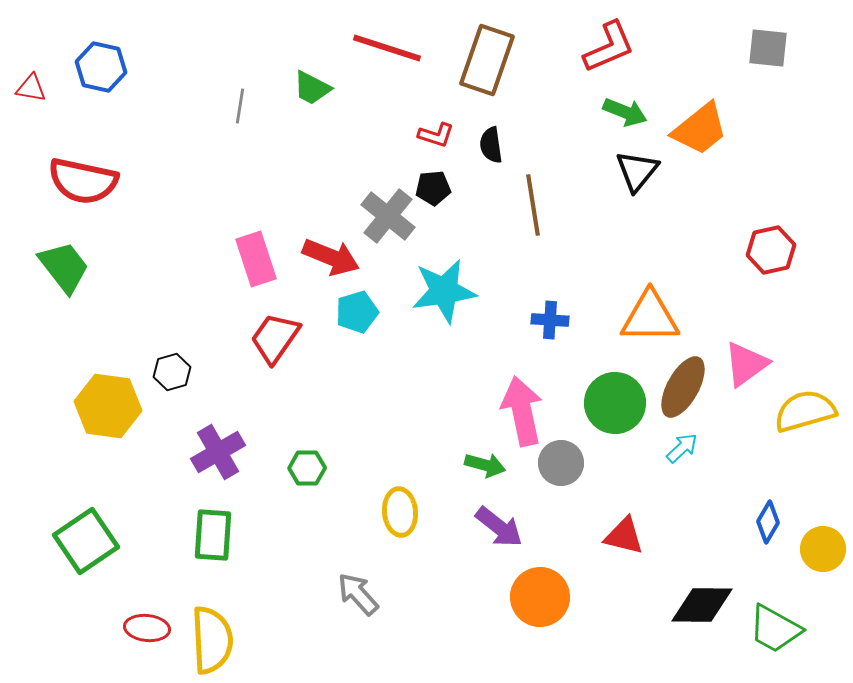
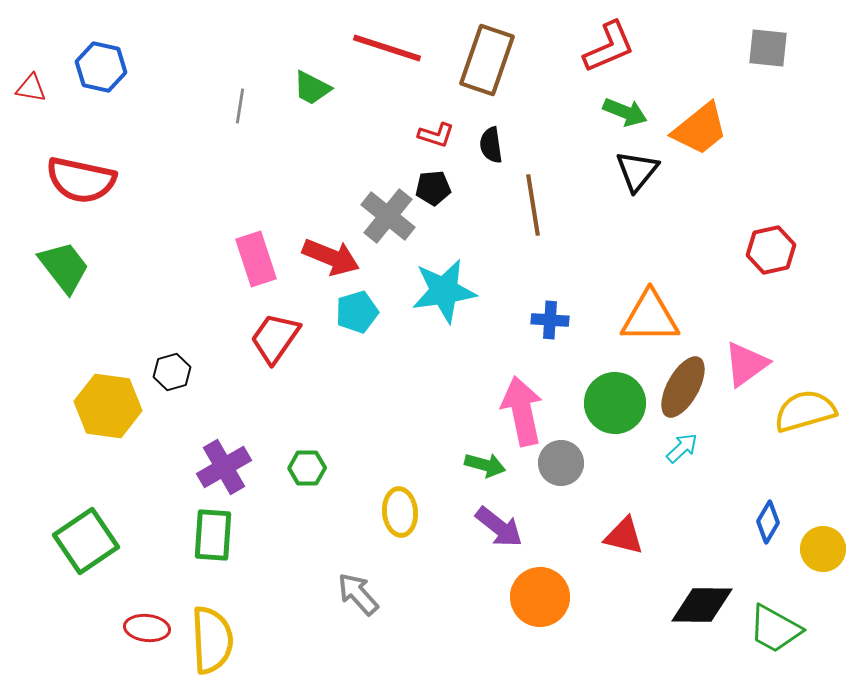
red semicircle at (83, 181): moved 2 px left, 1 px up
purple cross at (218, 452): moved 6 px right, 15 px down
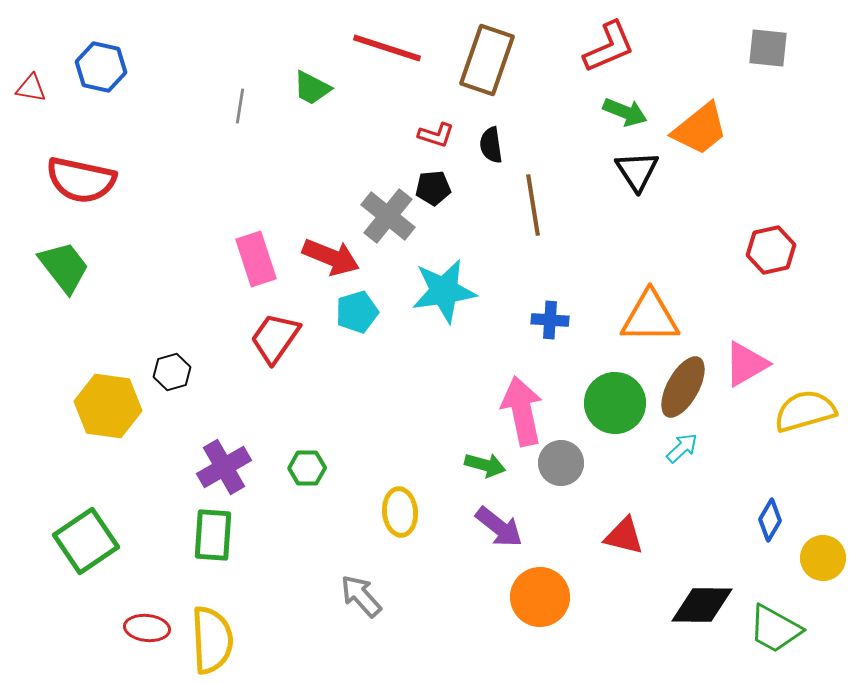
black triangle at (637, 171): rotated 12 degrees counterclockwise
pink triangle at (746, 364): rotated 6 degrees clockwise
blue diamond at (768, 522): moved 2 px right, 2 px up
yellow circle at (823, 549): moved 9 px down
gray arrow at (358, 594): moved 3 px right, 2 px down
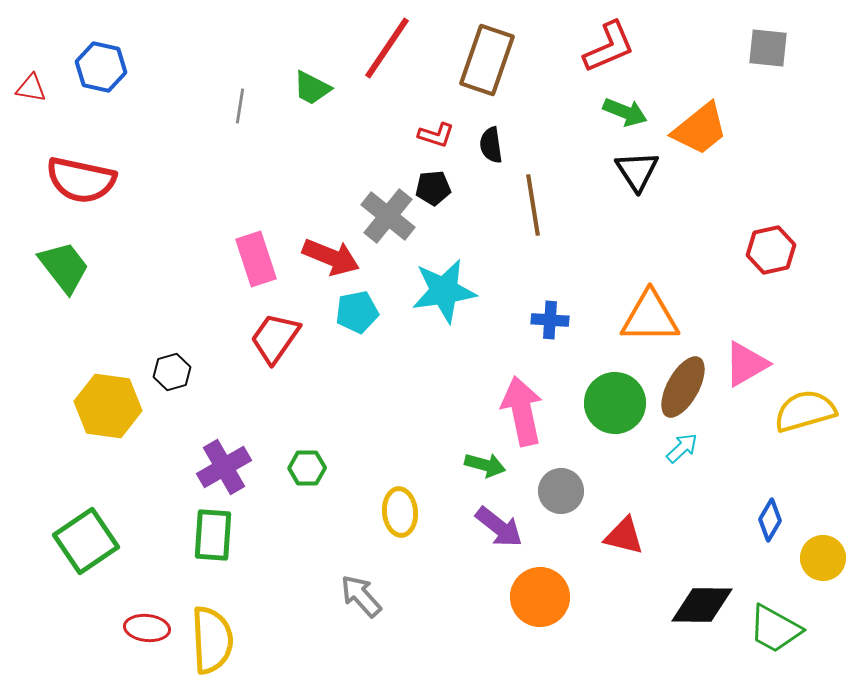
red line at (387, 48): rotated 74 degrees counterclockwise
cyan pentagon at (357, 312): rotated 6 degrees clockwise
gray circle at (561, 463): moved 28 px down
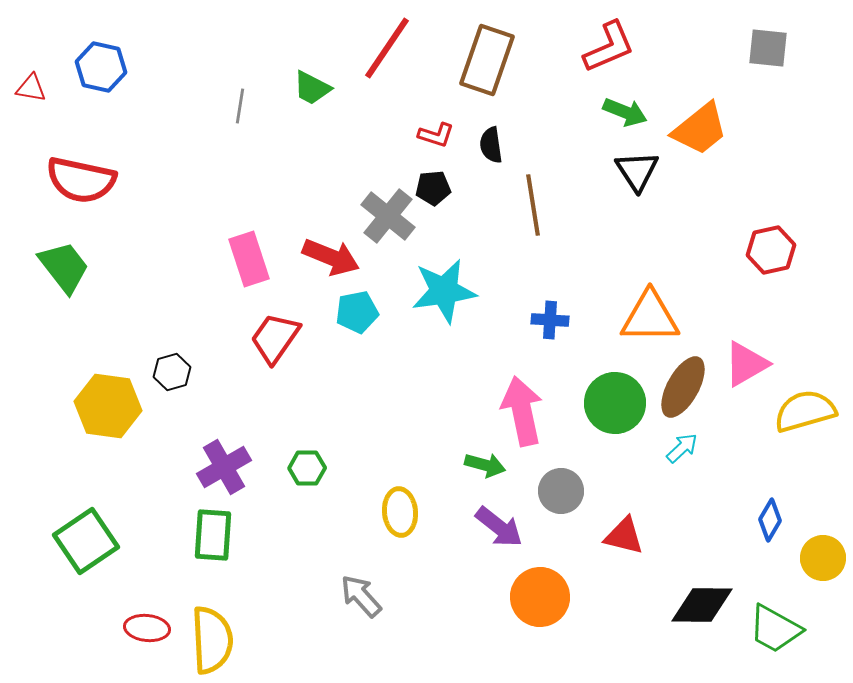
pink rectangle at (256, 259): moved 7 px left
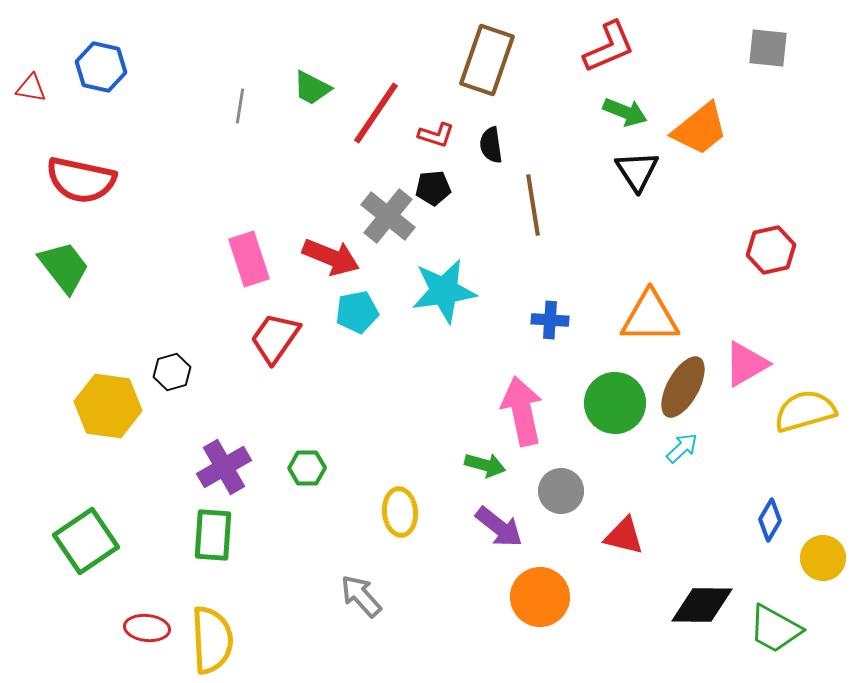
red line at (387, 48): moved 11 px left, 65 px down
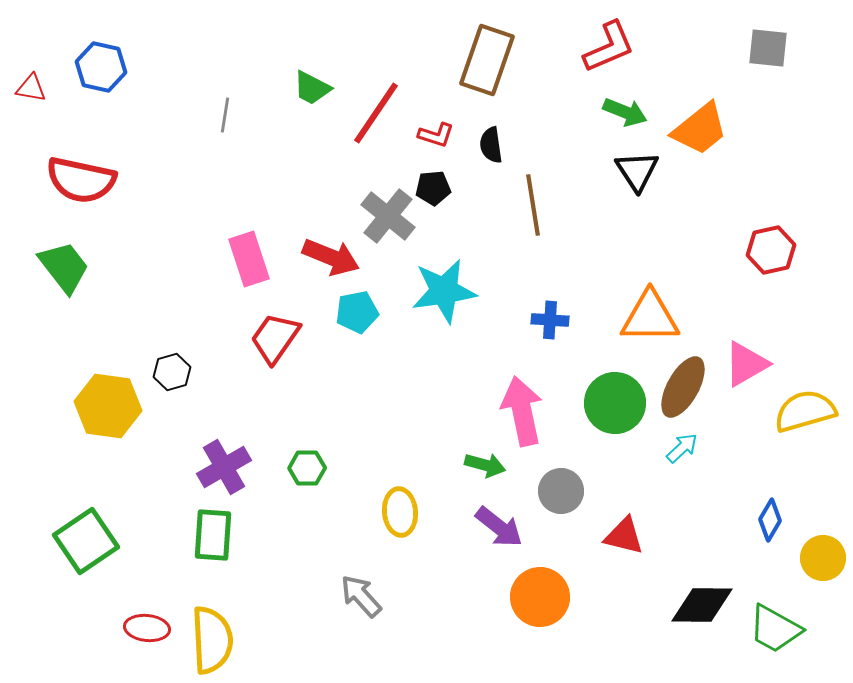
gray line at (240, 106): moved 15 px left, 9 px down
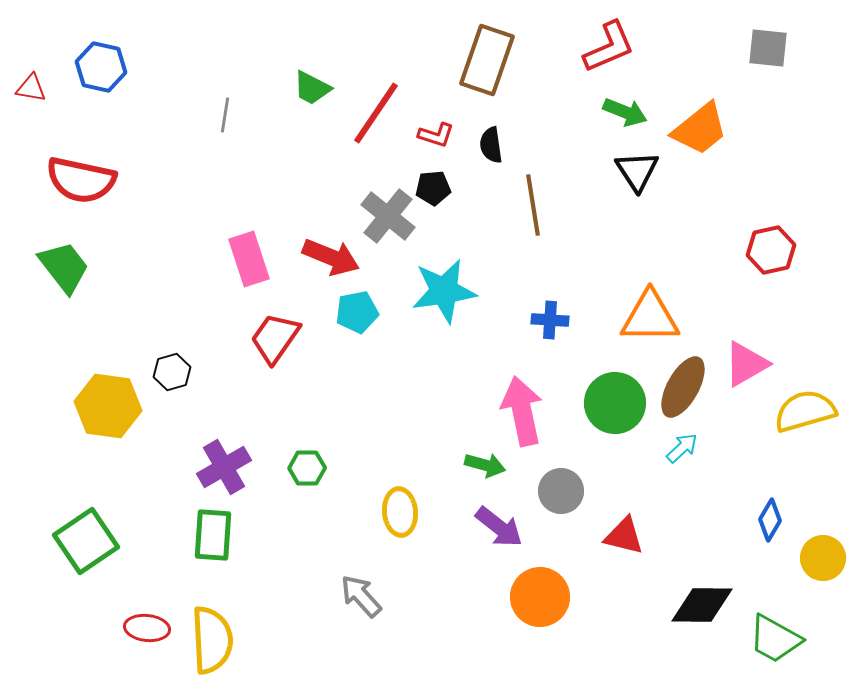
green trapezoid at (775, 629): moved 10 px down
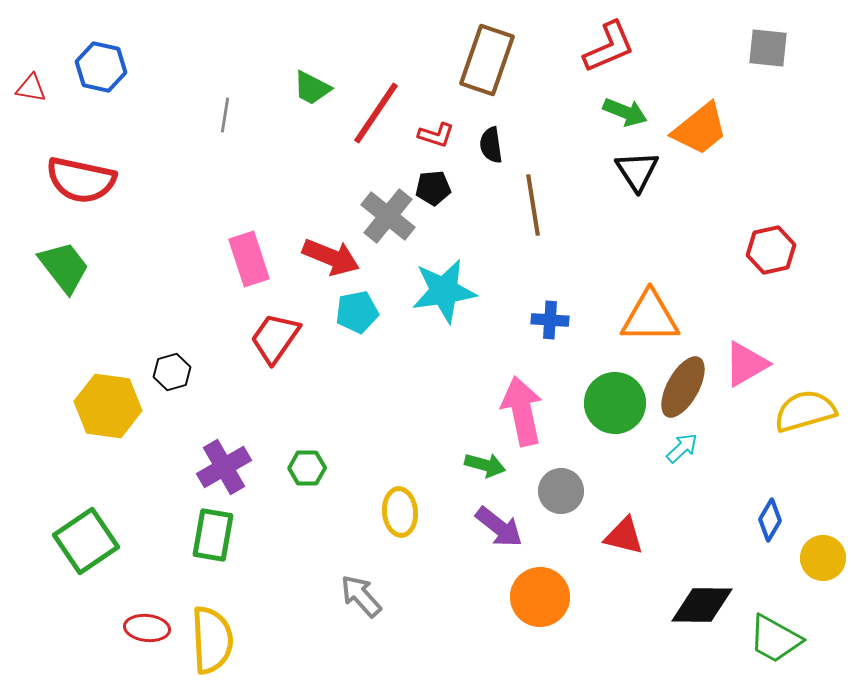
green rectangle at (213, 535): rotated 6 degrees clockwise
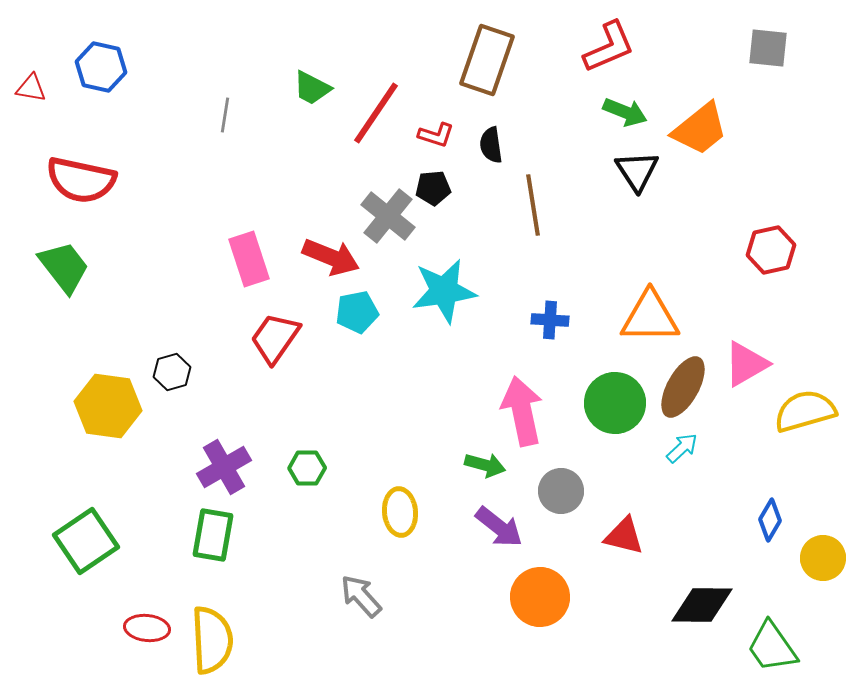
green trapezoid at (775, 639): moved 3 px left, 8 px down; rotated 26 degrees clockwise
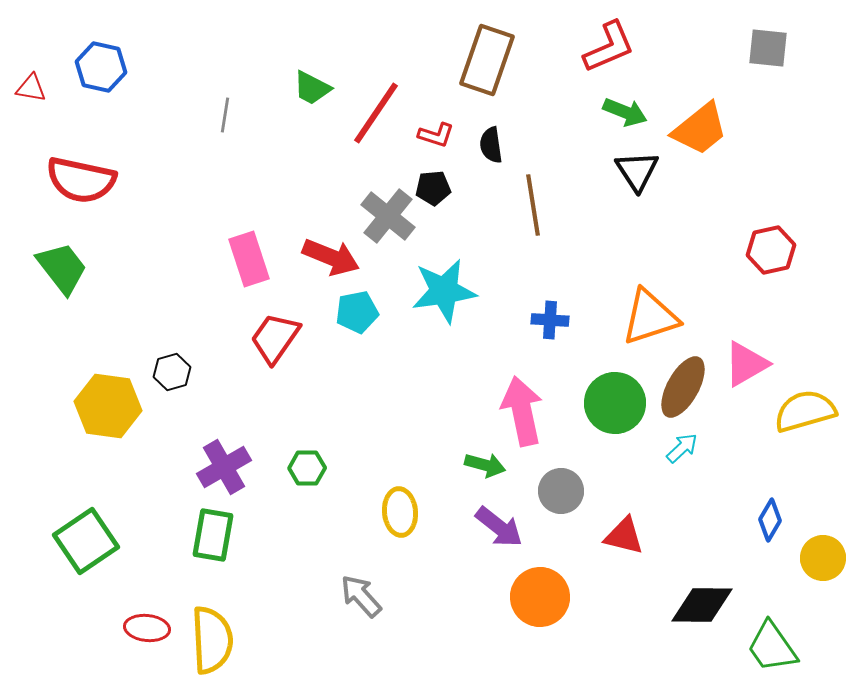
green trapezoid at (64, 267): moved 2 px left, 1 px down
orange triangle at (650, 317): rotated 18 degrees counterclockwise
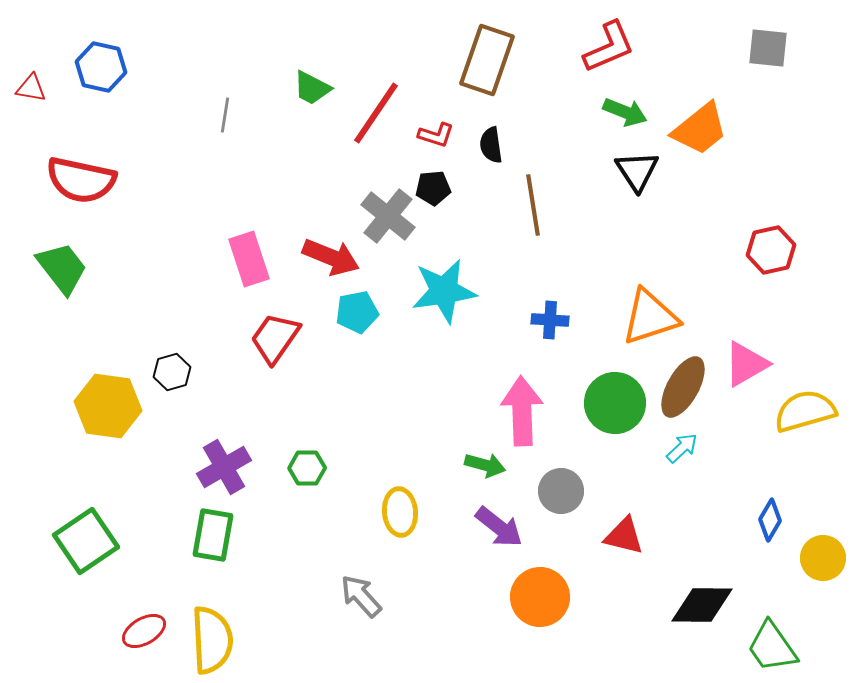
pink arrow at (522, 411): rotated 10 degrees clockwise
red ellipse at (147, 628): moved 3 px left, 3 px down; rotated 36 degrees counterclockwise
